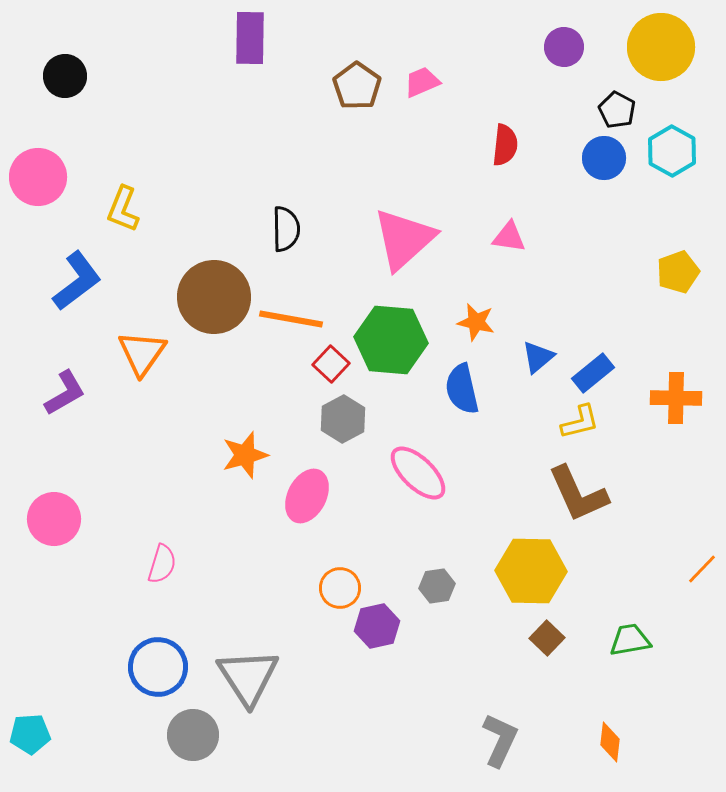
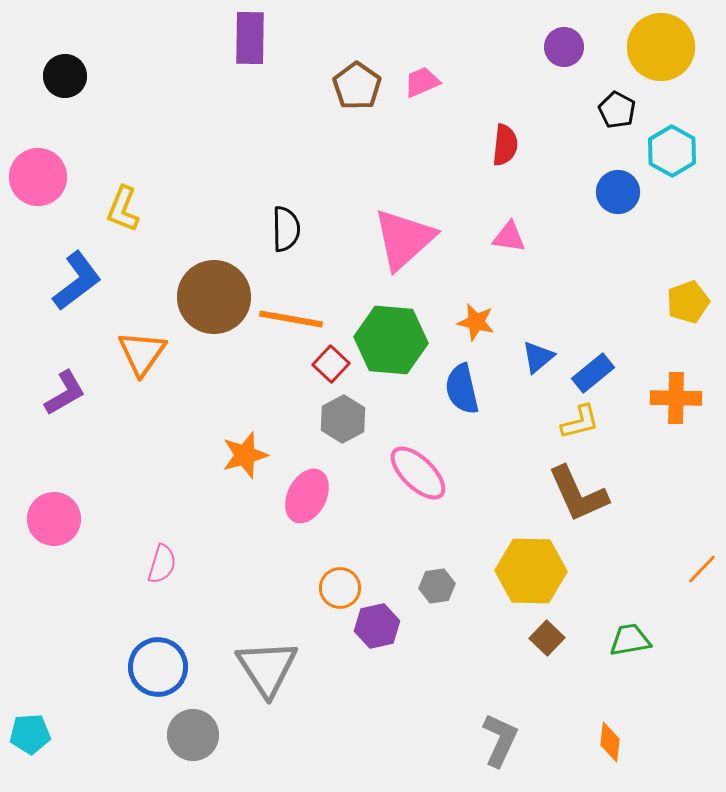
blue circle at (604, 158): moved 14 px right, 34 px down
yellow pentagon at (678, 272): moved 10 px right, 30 px down
gray triangle at (248, 677): moved 19 px right, 9 px up
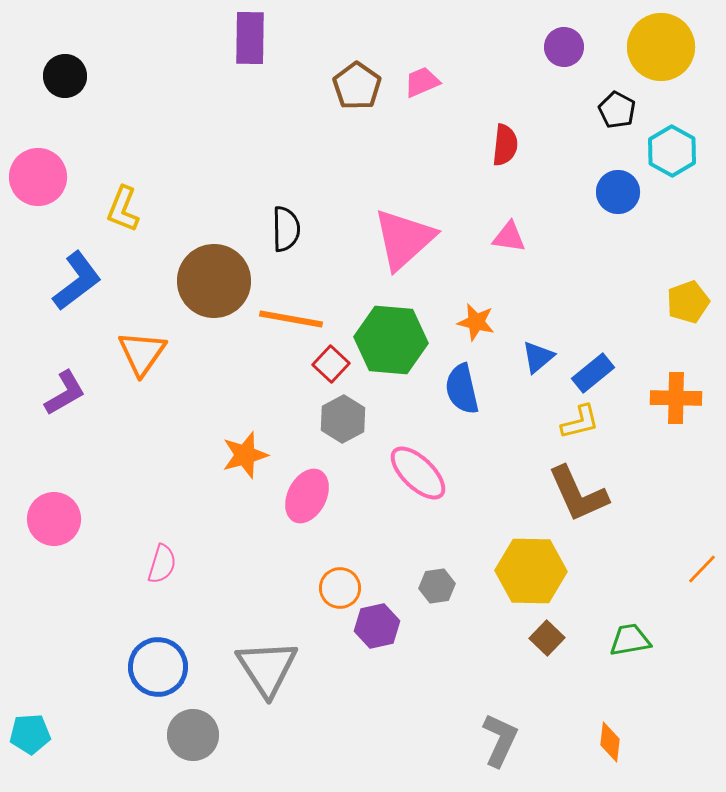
brown circle at (214, 297): moved 16 px up
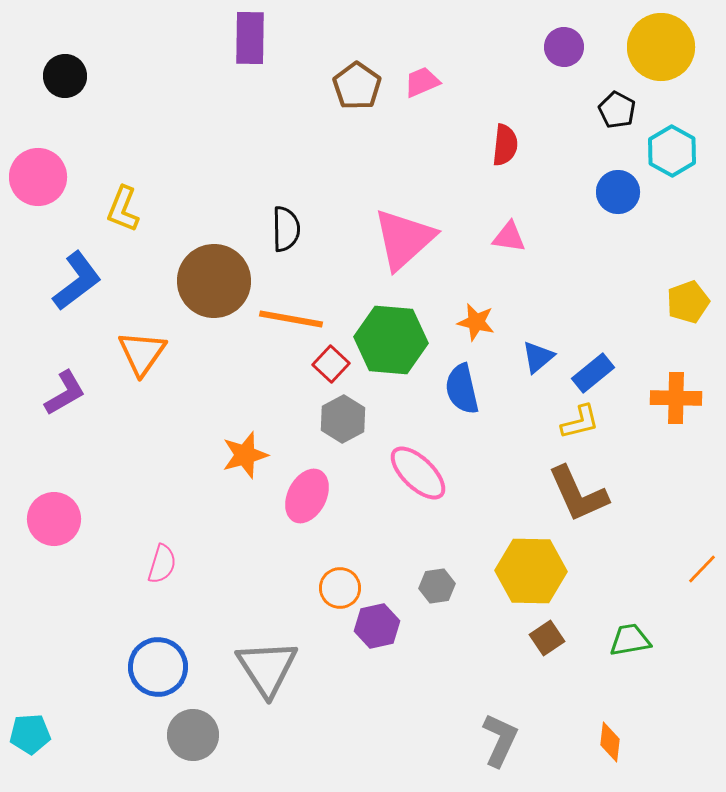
brown square at (547, 638): rotated 12 degrees clockwise
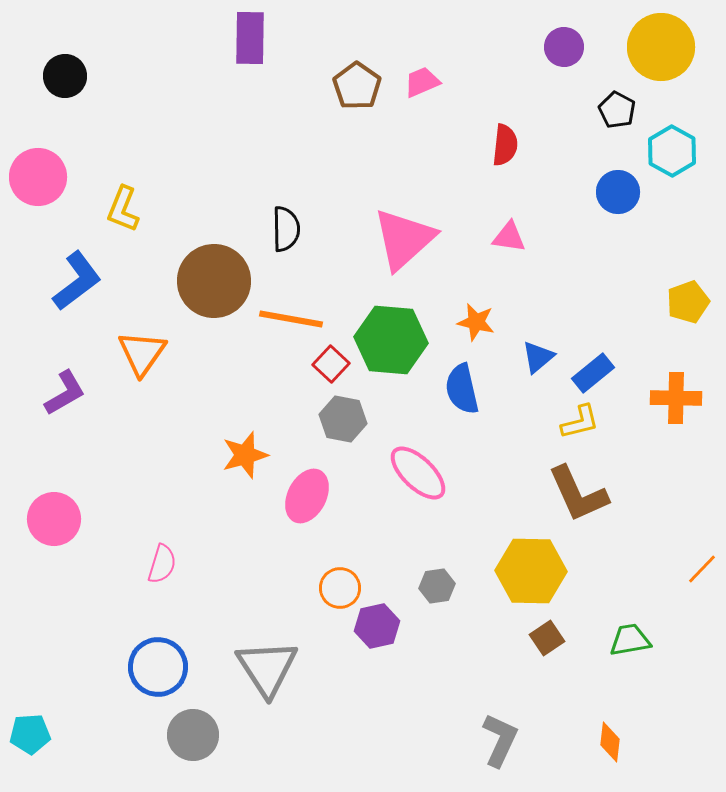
gray hexagon at (343, 419): rotated 21 degrees counterclockwise
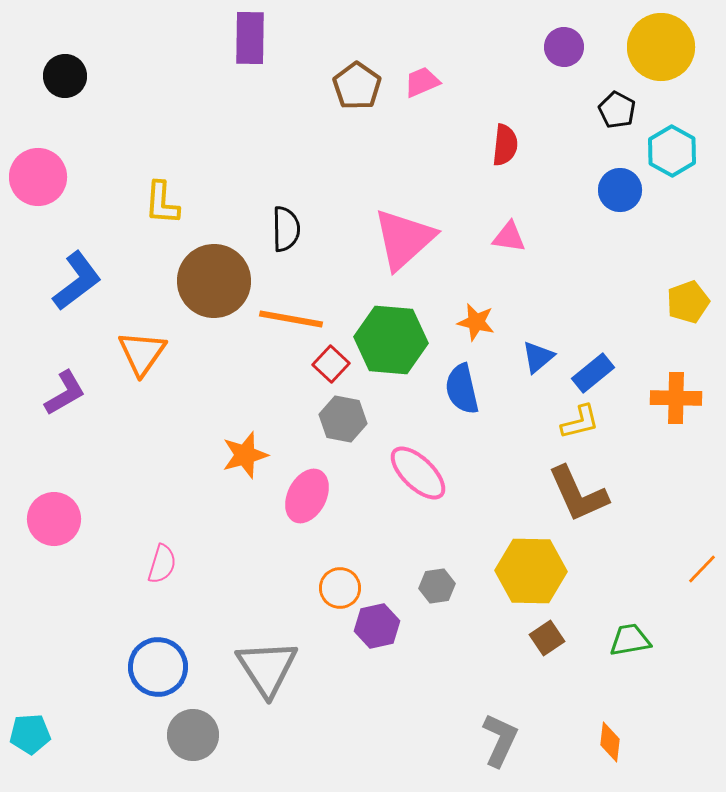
blue circle at (618, 192): moved 2 px right, 2 px up
yellow L-shape at (123, 209): moved 39 px right, 6 px up; rotated 18 degrees counterclockwise
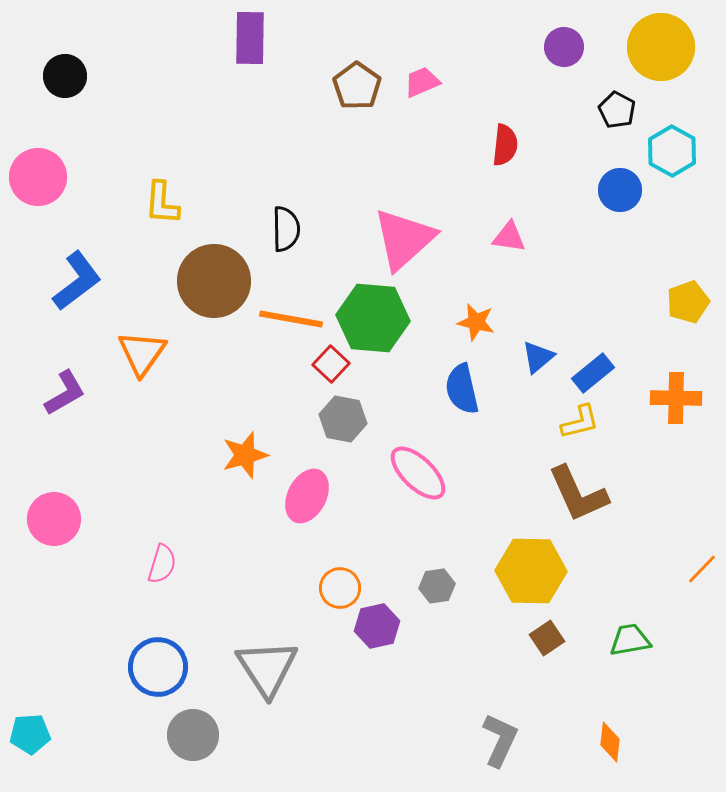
green hexagon at (391, 340): moved 18 px left, 22 px up
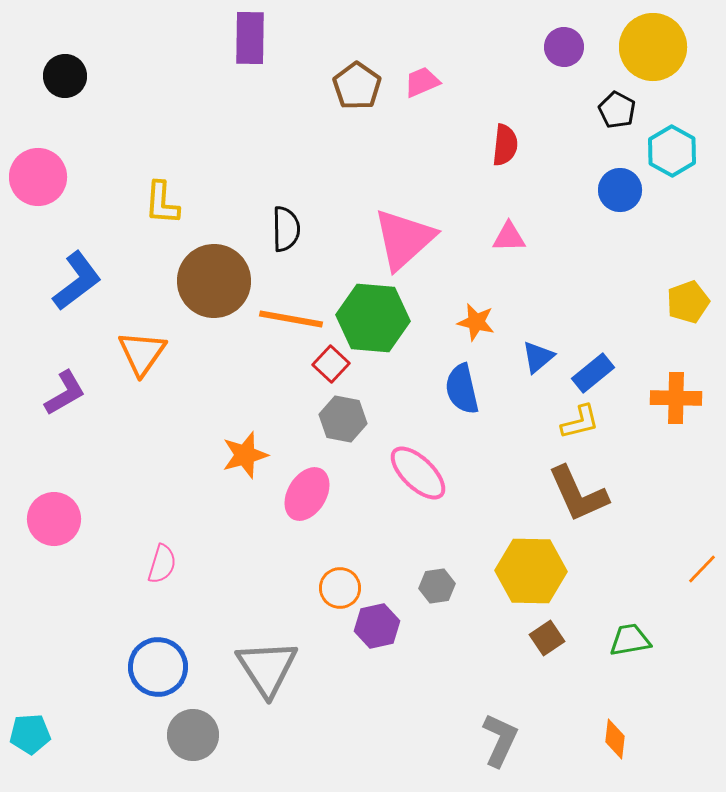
yellow circle at (661, 47): moved 8 px left
pink triangle at (509, 237): rotated 9 degrees counterclockwise
pink ellipse at (307, 496): moved 2 px up; rotated 4 degrees clockwise
orange diamond at (610, 742): moved 5 px right, 3 px up
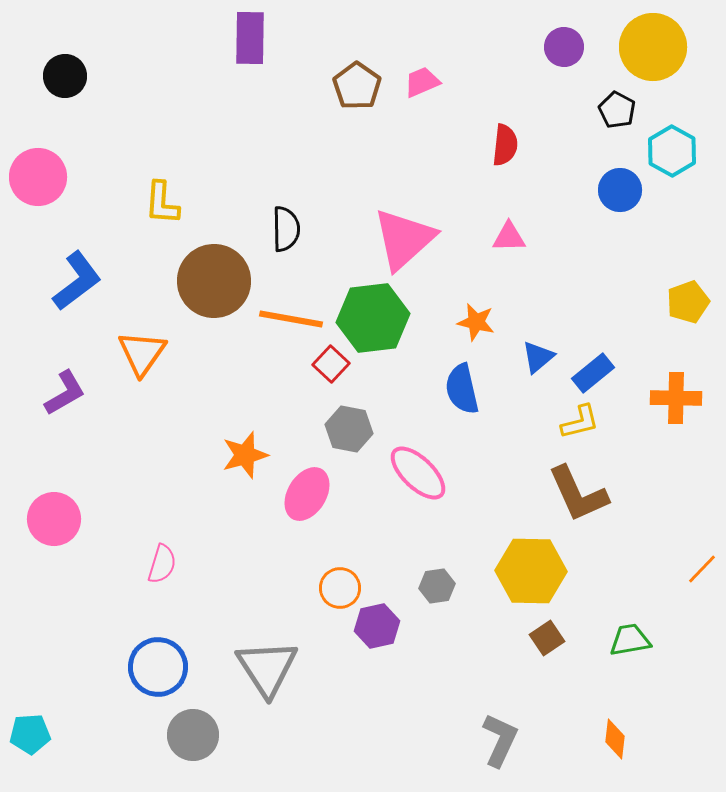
green hexagon at (373, 318): rotated 12 degrees counterclockwise
gray hexagon at (343, 419): moved 6 px right, 10 px down
